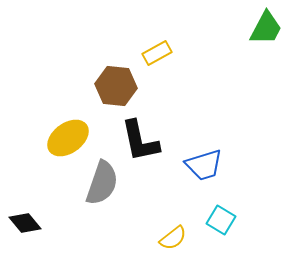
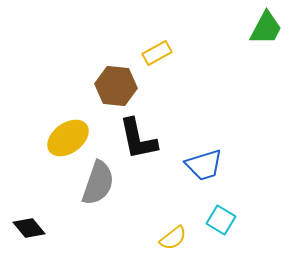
black L-shape: moved 2 px left, 2 px up
gray semicircle: moved 4 px left
black diamond: moved 4 px right, 5 px down
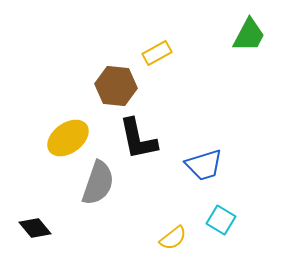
green trapezoid: moved 17 px left, 7 px down
black diamond: moved 6 px right
